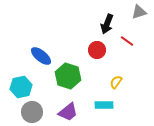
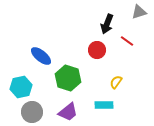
green hexagon: moved 2 px down
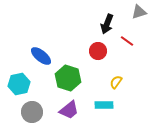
red circle: moved 1 px right, 1 px down
cyan hexagon: moved 2 px left, 3 px up
purple trapezoid: moved 1 px right, 2 px up
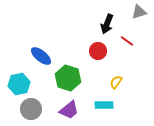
gray circle: moved 1 px left, 3 px up
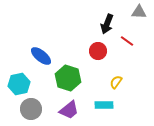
gray triangle: rotated 21 degrees clockwise
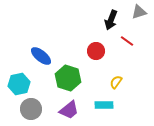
gray triangle: rotated 21 degrees counterclockwise
black arrow: moved 4 px right, 4 px up
red circle: moved 2 px left
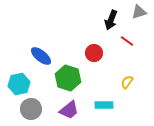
red circle: moved 2 px left, 2 px down
yellow semicircle: moved 11 px right
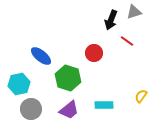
gray triangle: moved 5 px left
yellow semicircle: moved 14 px right, 14 px down
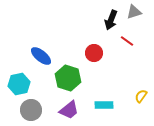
gray circle: moved 1 px down
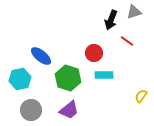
cyan hexagon: moved 1 px right, 5 px up
cyan rectangle: moved 30 px up
